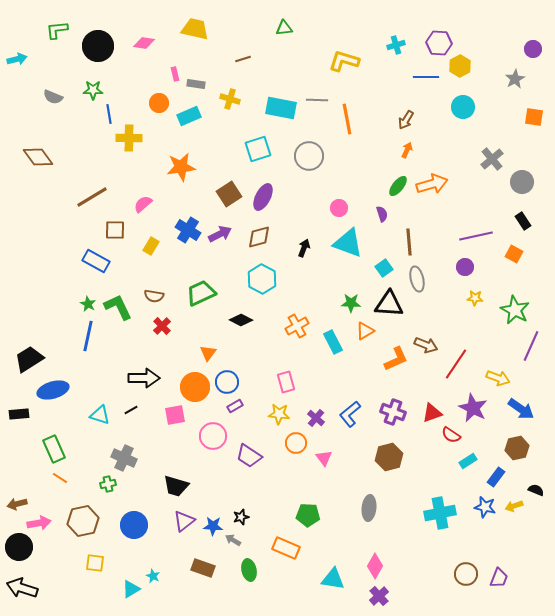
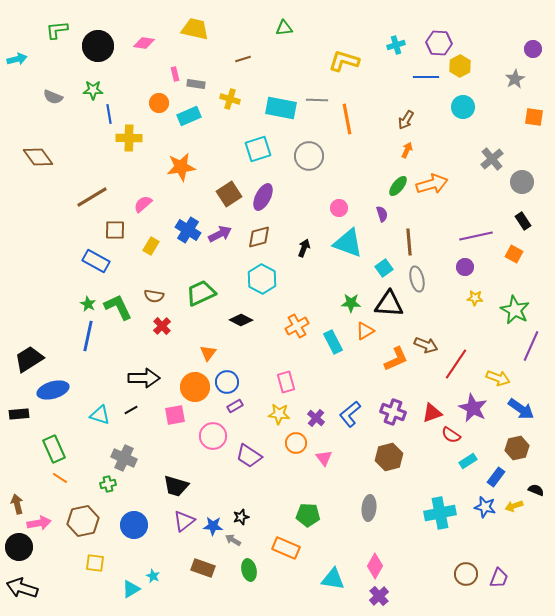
brown arrow at (17, 504): rotated 90 degrees clockwise
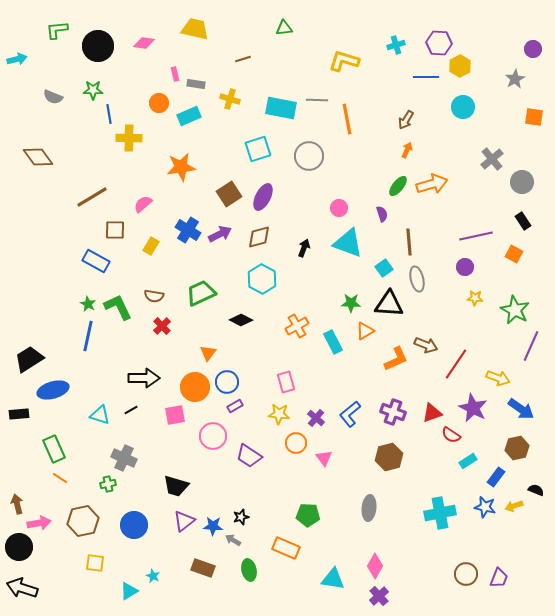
cyan triangle at (131, 589): moved 2 px left, 2 px down
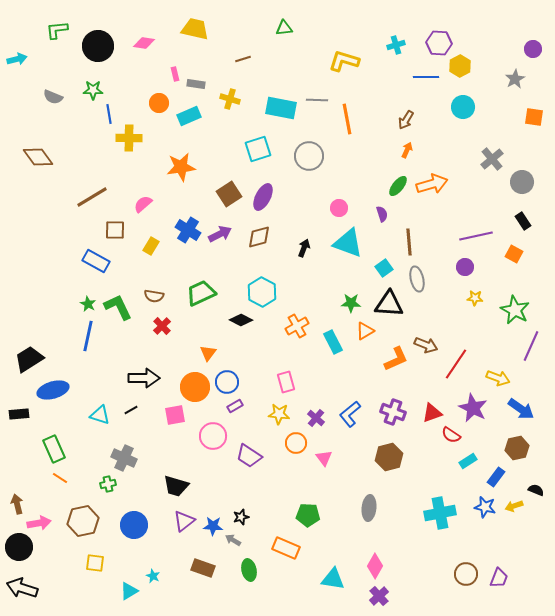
cyan hexagon at (262, 279): moved 13 px down
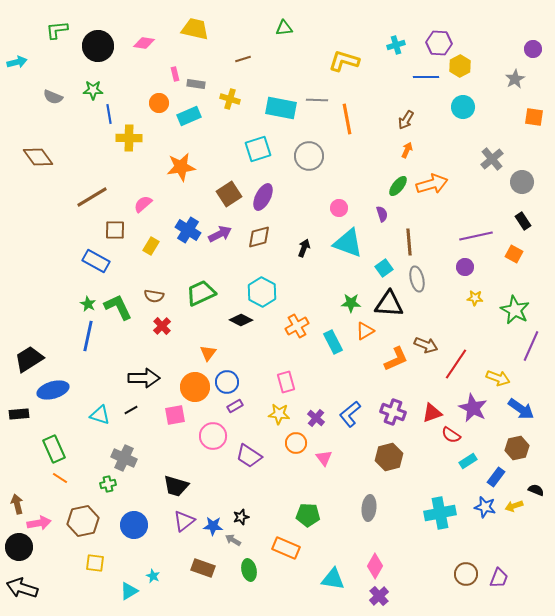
cyan arrow at (17, 59): moved 3 px down
